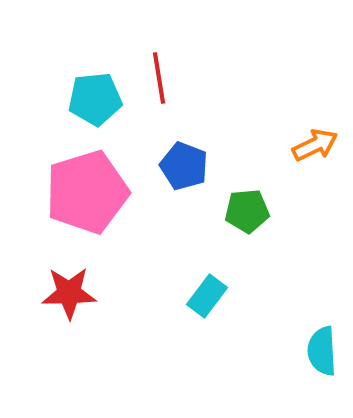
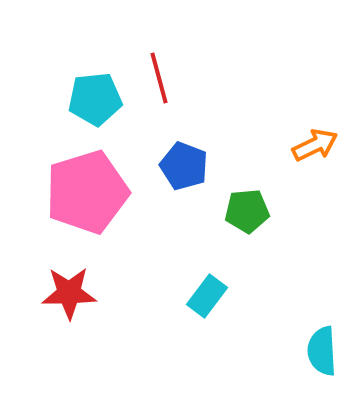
red line: rotated 6 degrees counterclockwise
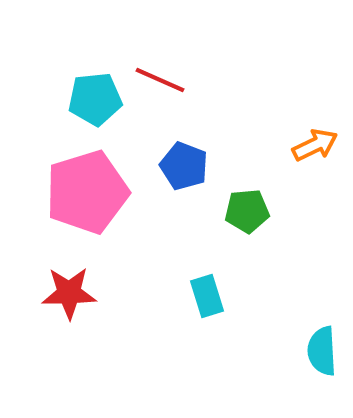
red line: moved 1 px right, 2 px down; rotated 51 degrees counterclockwise
cyan rectangle: rotated 54 degrees counterclockwise
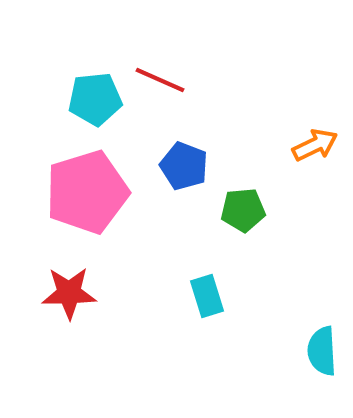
green pentagon: moved 4 px left, 1 px up
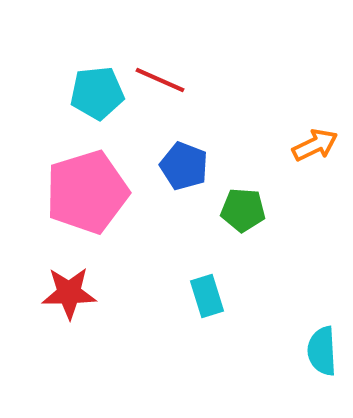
cyan pentagon: moved 2 px right, 6 px up
green pentagon: rotated 9 degrees clockwise
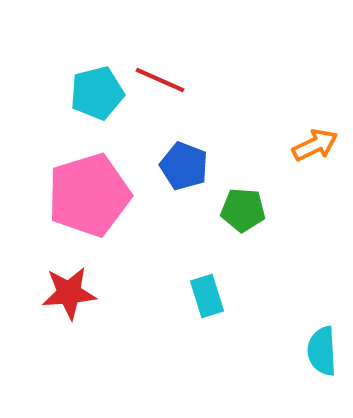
cyan pentagon: rotated 8 degrees counterclockwise
pink pentagon: moved 2 px right, 3 px down
red star: rotated 4 degrees counterclockwise
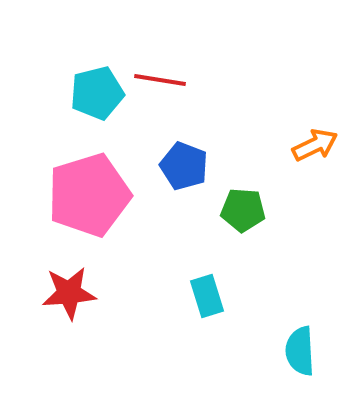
red line: rotated 15 degrees counterclockwise
cyan semicircle: moved 22 px left
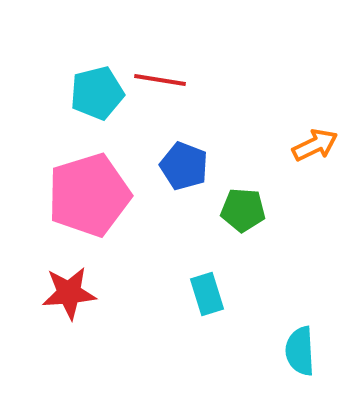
cyan rectangle: moved 2 px up
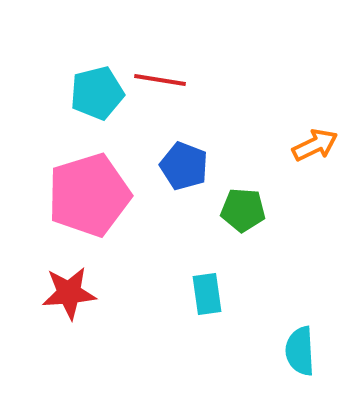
cyan rectangle: rotated 9 degrees clockwise
